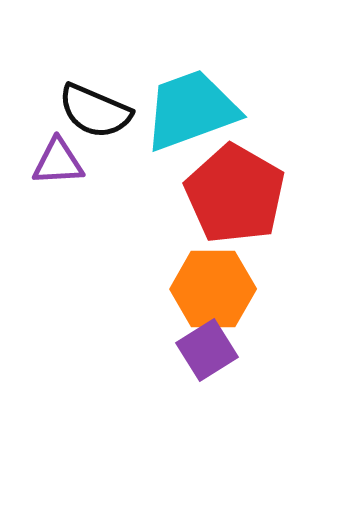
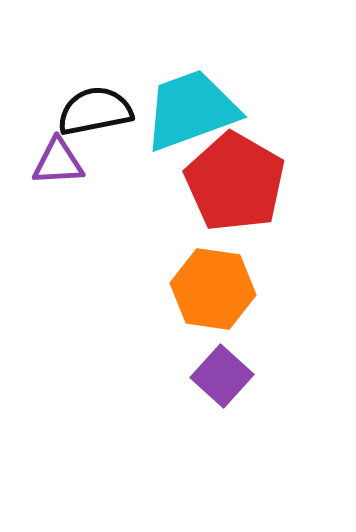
black semicircle: rotated 146 degrees clockwise
red pentagon: moved 12 px up
orange hexagon: rotated 8 degrees clockwise
purple square: moved 15 px right, 26 px down; rotated 16 degrees counterclockwise
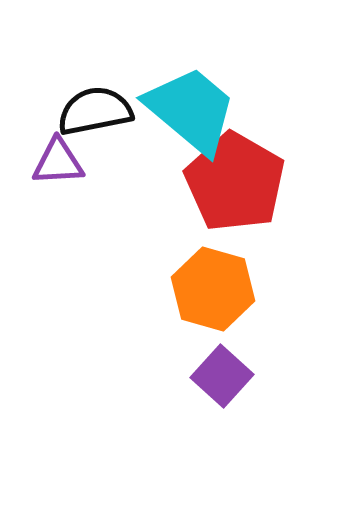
cyan trapezoid: rotated 60 degrees clockwise
orange hexagon: rotated 8 degrees clockwise
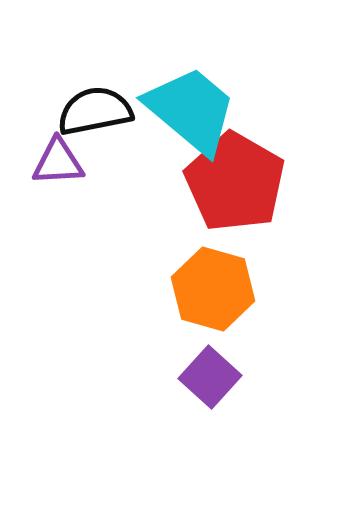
purple square: moved 12 px left, 1 px down
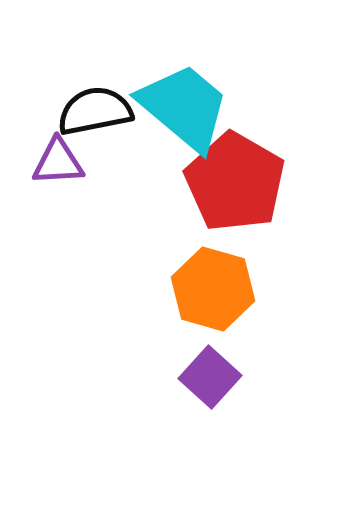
cyan trapezoid: moved 7 px left, 3 px up
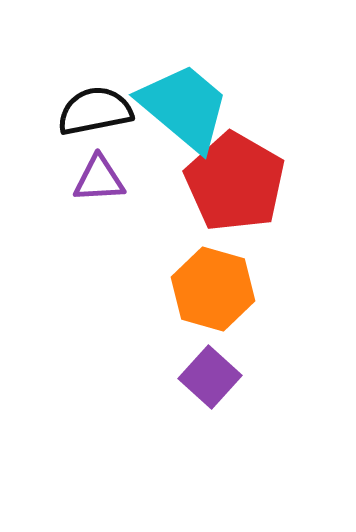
purple triangle: moved 41 px right, 17 px down
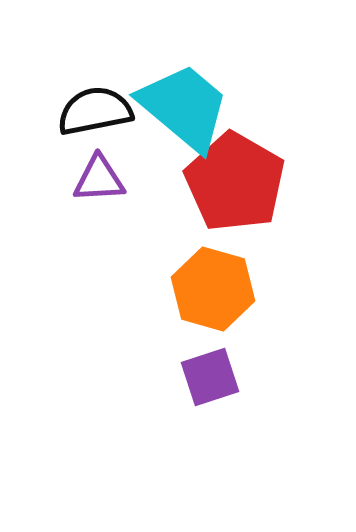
purple square: rotated 30 degrees clockwise
